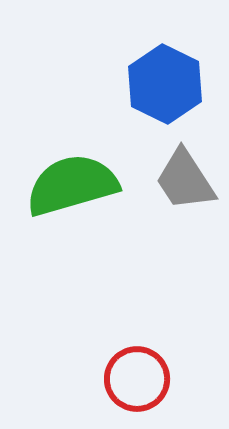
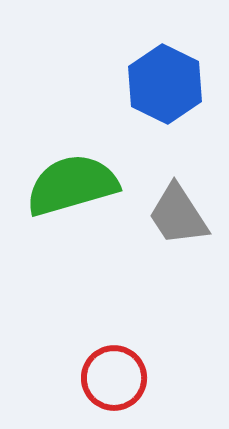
gray trapezoid: moved 7 px left, 35 px down
red circle: moved 23 px left, 1 px up
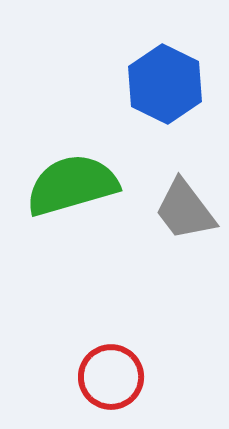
gray trapezoid: moved 7 px right, 5 px up; rotated 4 degrees counterclockwise
red circle: moved 3 px left, 1 px up
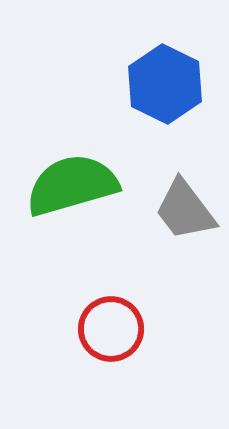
red circle: moved 48 px up
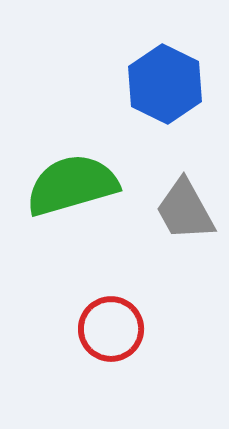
gray trapezoid: rotated 8 degrees clockwise
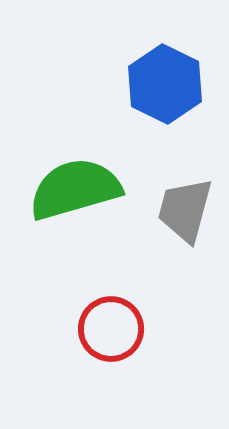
green semicircle: moved 3 px right, 4 px down
gray trapezoid: rotated 44 degrees clockwise
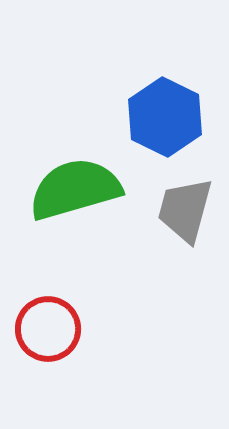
blue hexagon: moved 33 px down
red circle: moved 63 px left
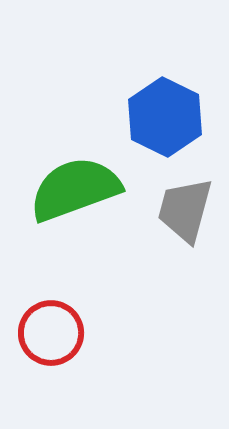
green semicircle: rotated 4 degrees counterclockwise
red circle: moved 3 px right, 4 px down
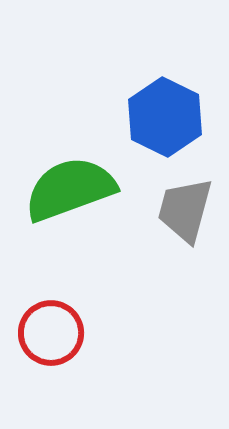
green semicircle: moved 5 px left
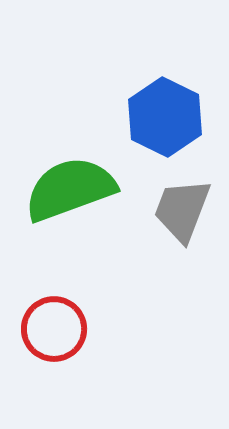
gray trapezoid: moved 3 px left; rotated 6 degrees clockwise
red circle: moved 3 px right, 4 px up
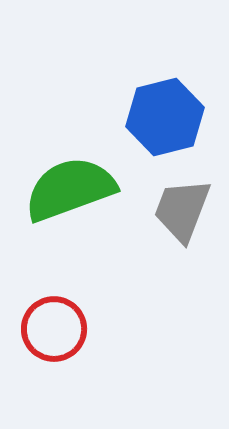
blue hexagon: rotated 20 degrees clockwise
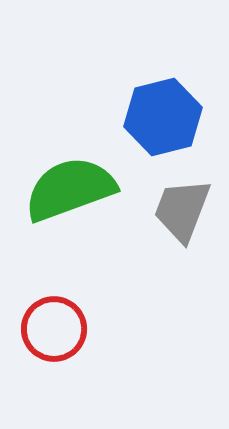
blue hexagon: moved 2 px left
